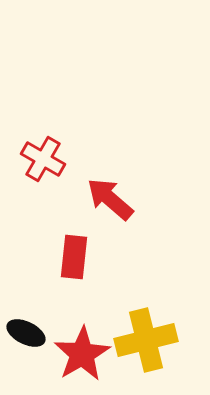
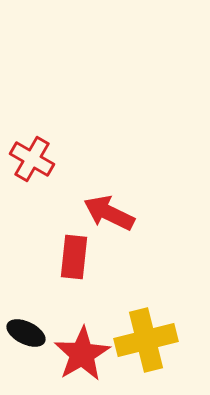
red cross: moved 11 px left
red arrow: moved 1 px left, 14 px down; rotated 15 degrees counterclockwise
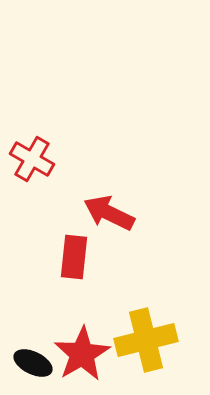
black ellipse: moved 7 px right, 30 px down
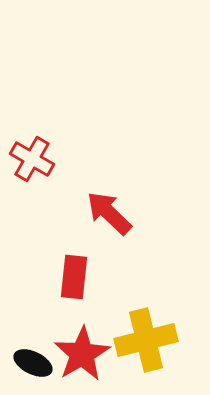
red arrow: rotated 18 degrees clockwise
red rectangle: moved 20 px down
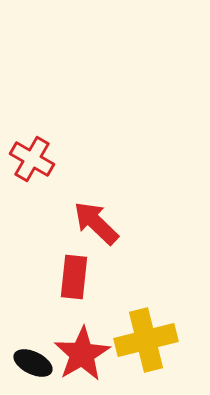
red arrow: moved 13 px left, 10 px down
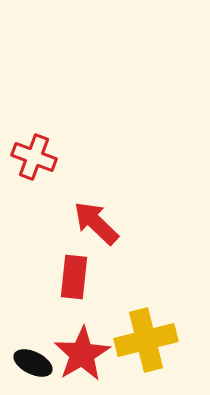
red cross: moved 2 px right, 2 px up; rotated 9 degrees counterclockwise
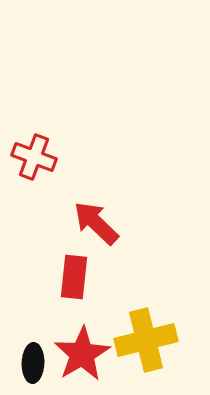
black ellipse: rotated 66 degrees clockwise
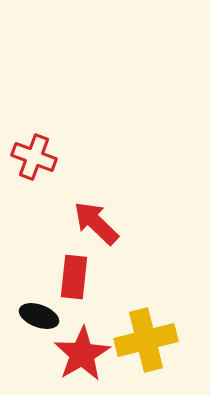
black ellipse: moved 6 px right, 47 px up; rotated 72 degrees counterclockwise
